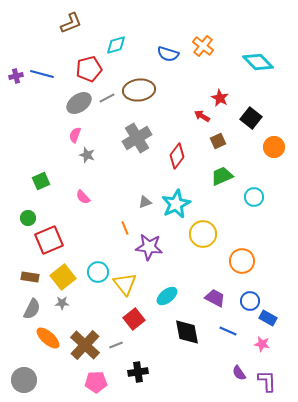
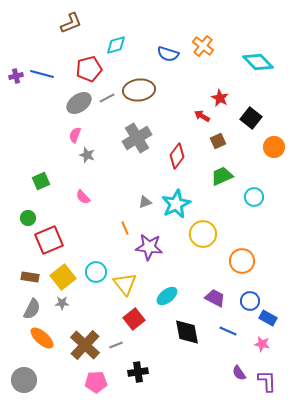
cyan circle at (98, 272): moved 2 px left
orange ellipse at (48, 338): moved 6 px left
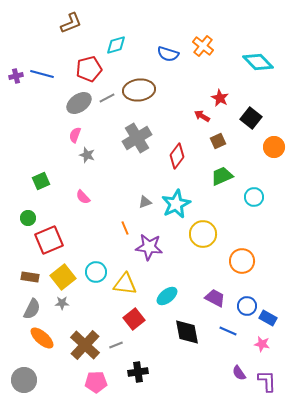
yellow triangle at (125, 284): rotated 45 degrees counterclockwise
blue circle at (250, 301): moved 3 px left, 5 px down
